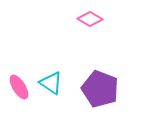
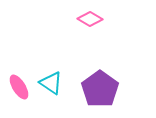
purple pentagon: rotated 15 degrees clockwise
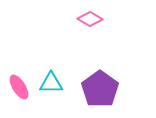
cyan triangle: rotated 35 degrees counterclockwise
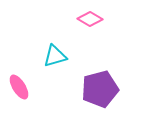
cyan triangle: moved 4 px right, 27 px up; rotated 15 degrees counterclockwise
purple pentagon: rotated 21 degrees clockwise
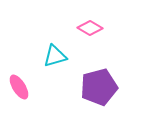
pink diamond: moved 9 px down
purple pentagon: moved 1 px left, 2 px up
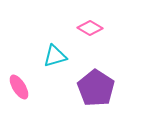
purple pentagon: moved 3 px left, 1 px down; rotated 24 degrees counterclockwise
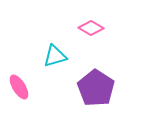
pink diamond: moved 1 px right
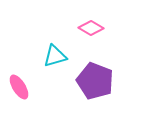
purple pentagon: moved 1 px left, 7 px up; rotated 12 degrees counterclockwise
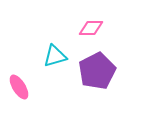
pink diamond: rotated 30 degrees counterclockwise
purple pentagon: moved 2 px right, 10 px up; rotated 24 degrees clockwise
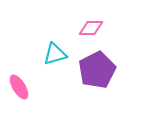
cyan triangle: moved 2 px up
purple pentagon: moved 1 px up
